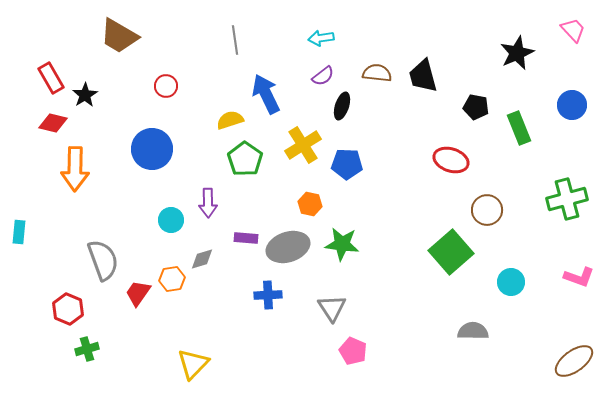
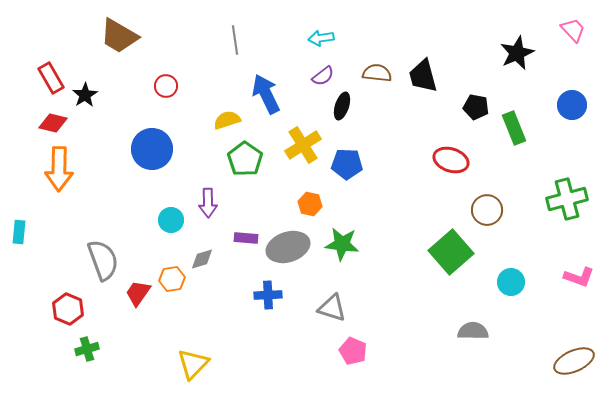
yellow semicircle at (230, 120): moved 3 px left
green rectangle at (519, 128): moved 5 px left
orange arrow at (75, 169): moved 16 px left
gray triangle at (332, 308): rotated 40 degrees counterclockwise
brown ellipse at (574, 361): rotated 12 degrees clockwise
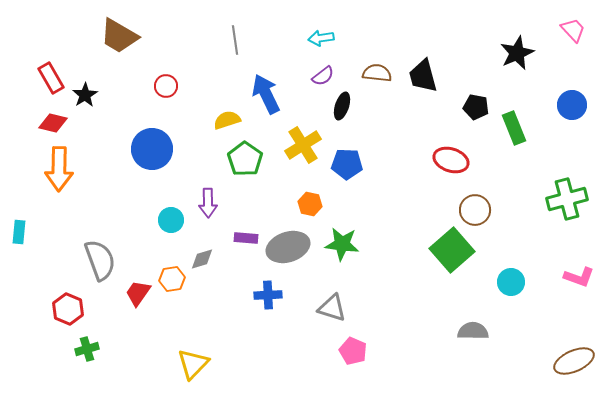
brown circle at (487, 210): moved 12 px left
green square at (451, 252): moved 1 px right, 2 px up
gray semicircle at (103, 260): moved 3 px left
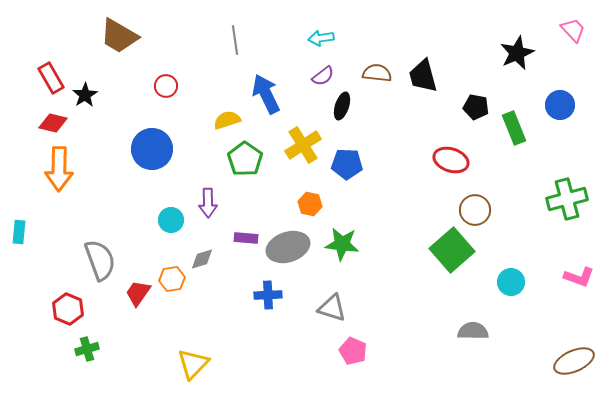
blue circle at (572, 105): moved 12 px left
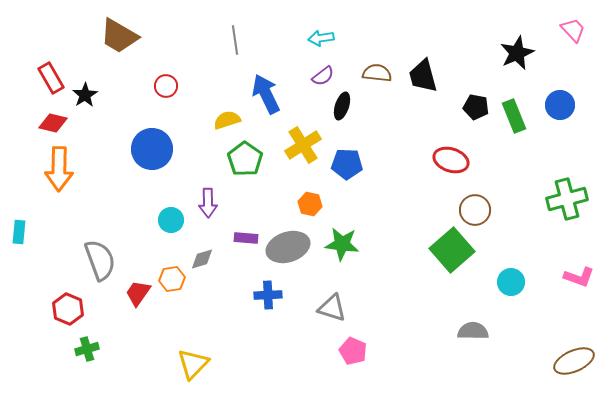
green rectangle at (514, 128): moved 12 px up
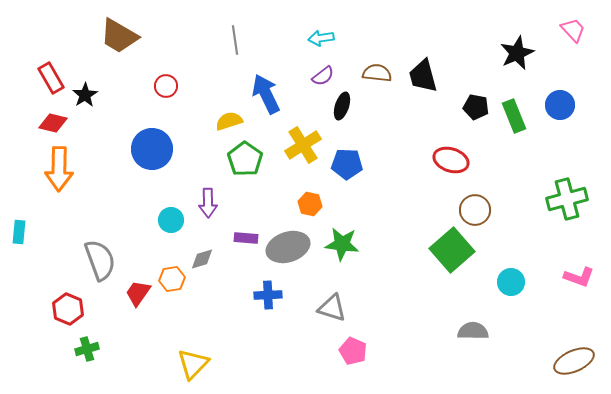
yellow semicircle at (227, 120): moved 2 px right, 1 px down
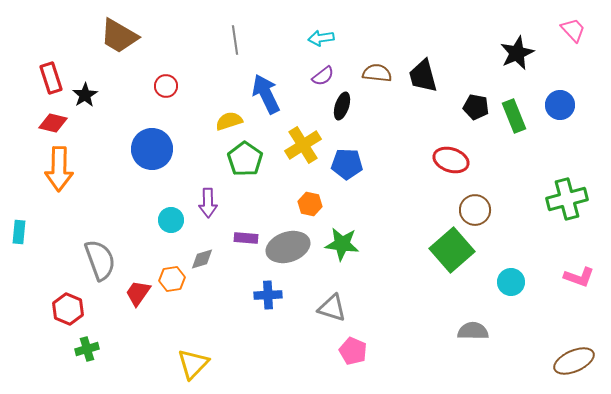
red rectangle at (51, 78): rotated 12 degrees clockwise
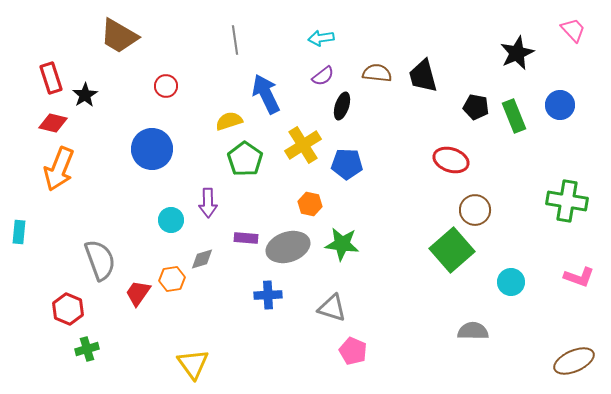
orange arrow at (59, 169): rotated 21 degrees clockwise
green cross at (567, 199): moved 2 px down; rotated 24 degrees clockwise
yellow triangle at (193, 364): rotated 20 degrees counterclockwise
